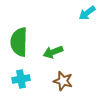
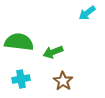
green semicircle: rotated 96 degrees clockwise
brown star: rotated 18 degrees clockwise
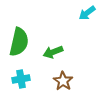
green semicircle: rotated 96 degrees clockwise
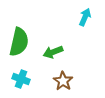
cyan arrow: moved 2 px left, 4 px down; rotated 150 degrees clockwise
cyan cross: rotated 30 degrees clockwise
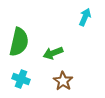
green arrow: moved 1 px down
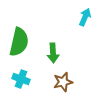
green arrow: rotated 72 degrees counterclockwise
brown star: moved 1 px down; rotated 24 degrees clockwise
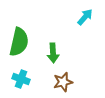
cyan arrow: rotated 18 degrees clockwise
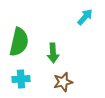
cyan cross: rotated 24 degrees counterclockwise
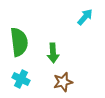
green semicircle: rotated 20 degrees counterclockwise
cyan cross: rotated 30 degrees clockwise
